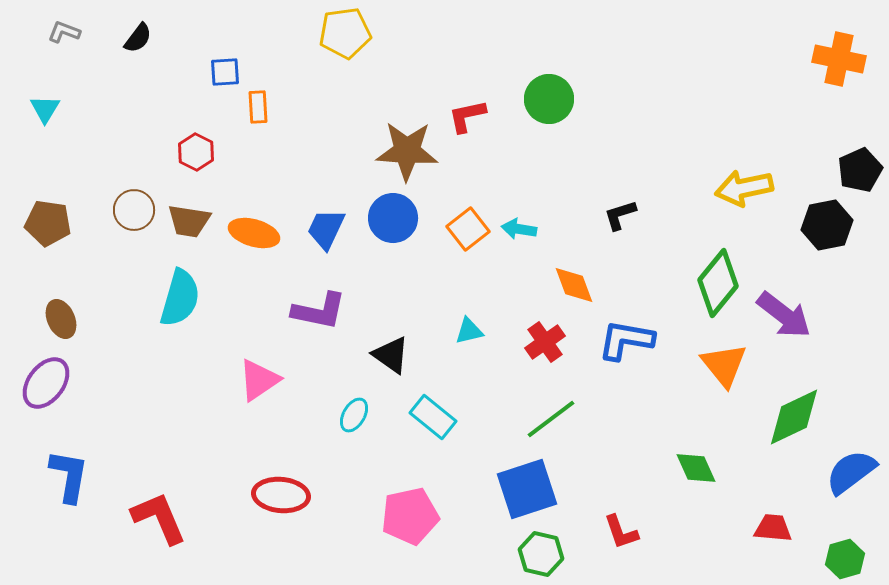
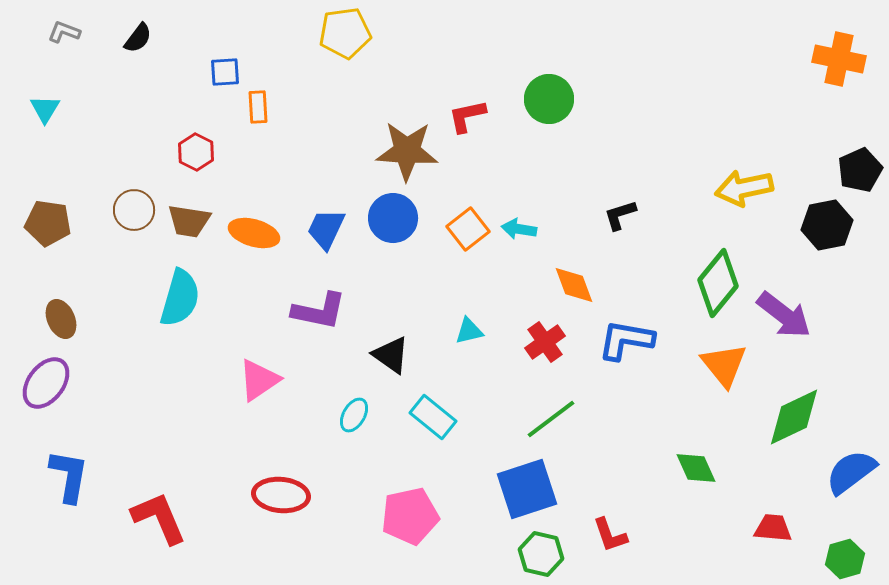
red L-shape at (621, 532): moved 11 px left, 3 px down
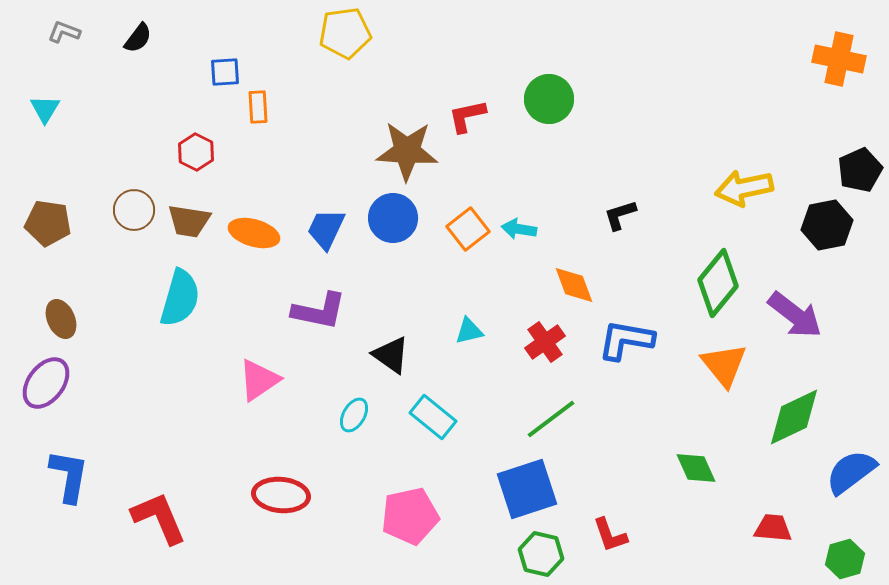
purple arrow at (784, 315): moved 11 px right
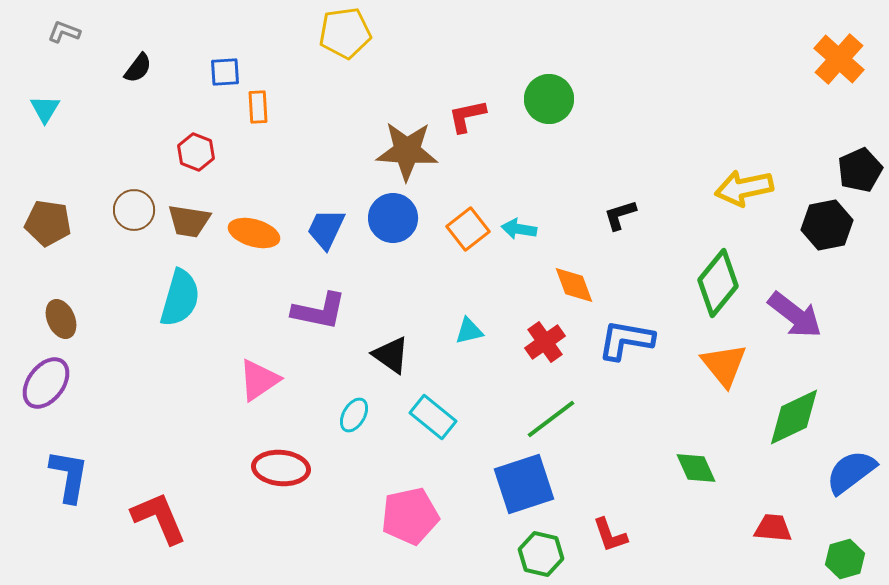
black semicircle at (138, 38): moved 30 px down
orange cross at (839, 59): rotated 30 degrees clockwise
red hexagon at (196, 152): rotated 6 degrees counterclockwise
blue square at (527, 489): moved 3 px left, 5 px up
red ellipse at (281, 495): moved 27 px up
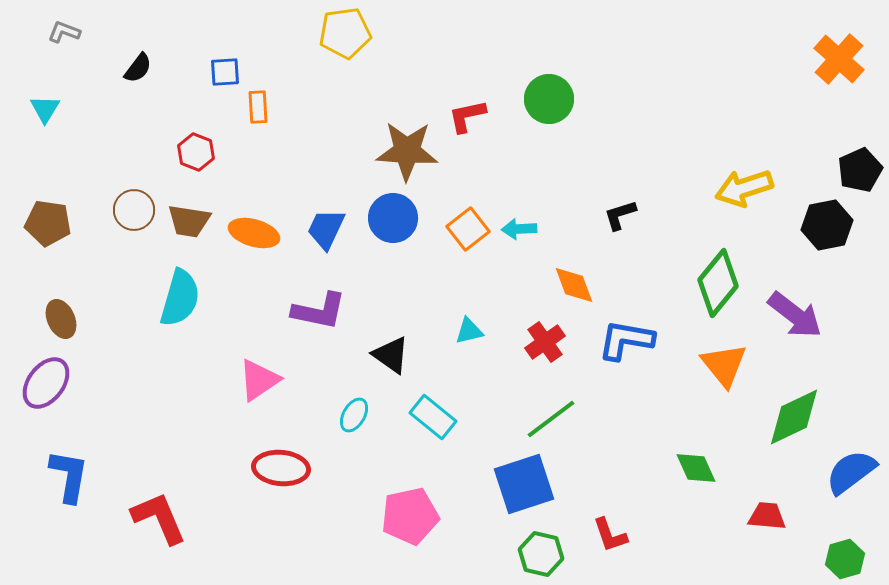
yellow arrow at (744, 188): rotated 6 degrees counterclockwise
cyan arrow at (519, 229): rotated 12 degrees counterclockwise
red trapezoid at (773, 528): moved 6 px left, 12 px up
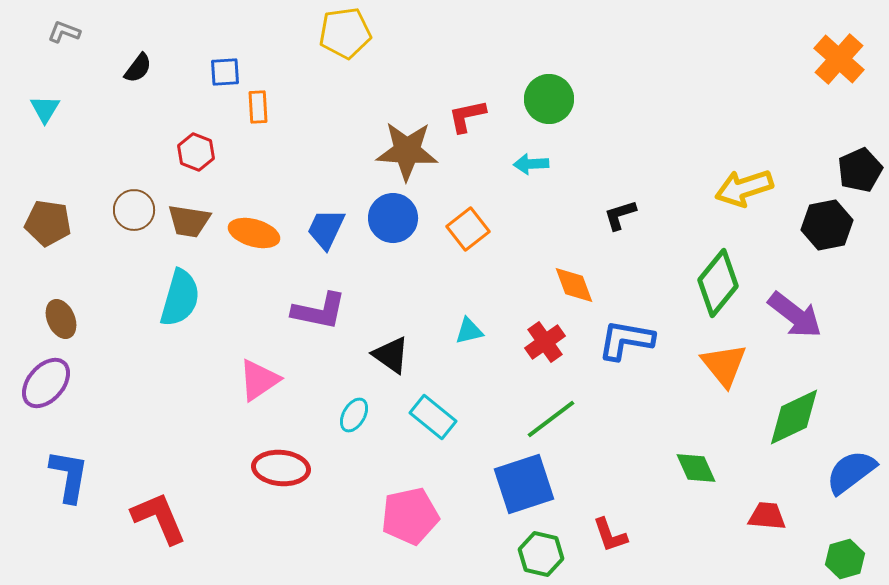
cyan arrow at (519, 229): moved 12 px right, 65 px up
purple ellipse at (46, 383): rotated 4 degrees clockwise
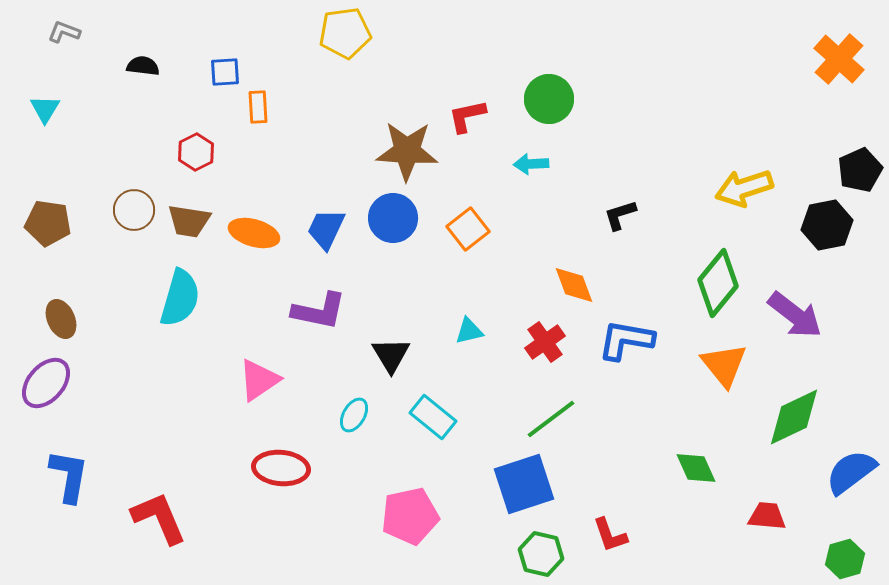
black semicircle at (138, 68): moved 5 px right, 2 px up; rotated 120 degrees counterclockwise
red hexagon at (196, 152): rotated 12 degrees clockwise
black triangle at (391, 355): rotated 24 degrees clockwise
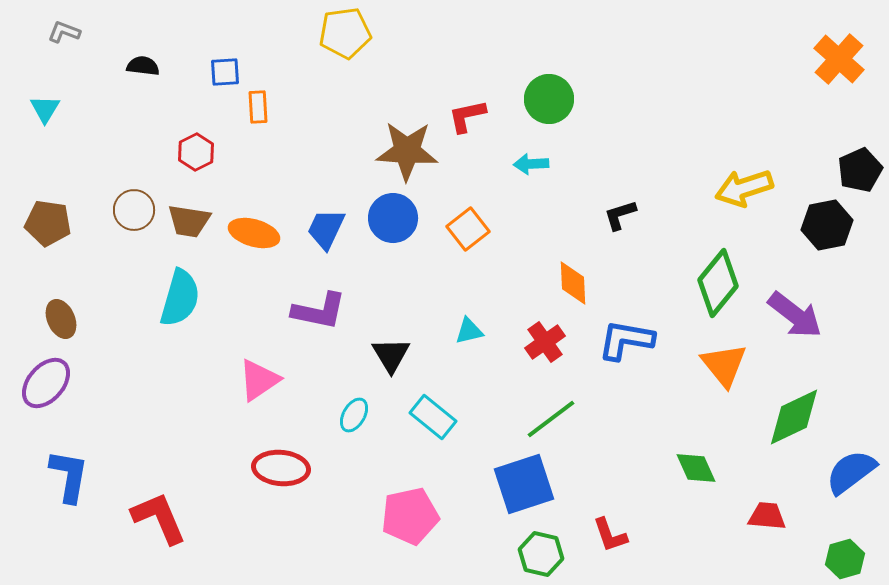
orange diamond at (574, 285): moved 1 px left, 2 px up; rotated 18 degrees clockwise
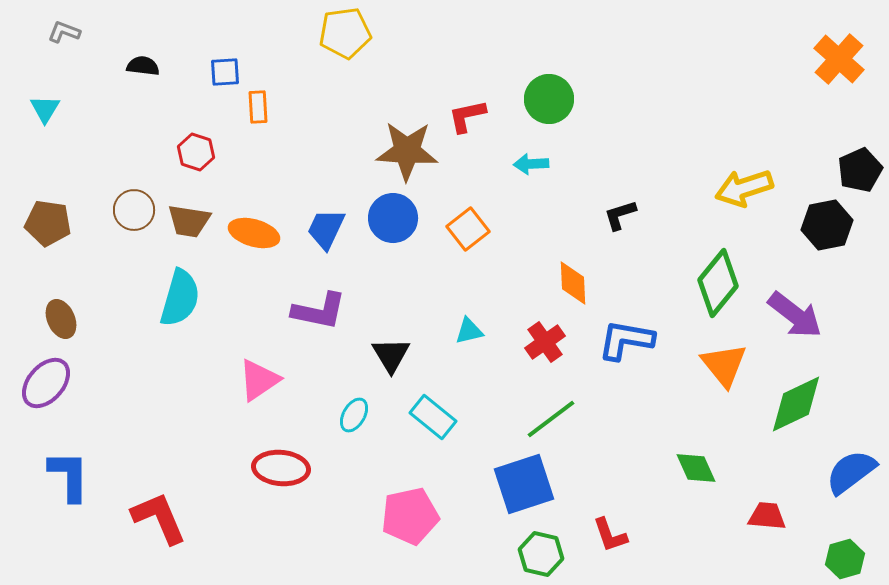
red hexagon at (196, 152): rotated 15 degrees counterclockwise
green diamond at (794, 417): moved 2 px right, 13 px up
blue L-shape at (69, 476): rotated 10 degrees counterclockwise
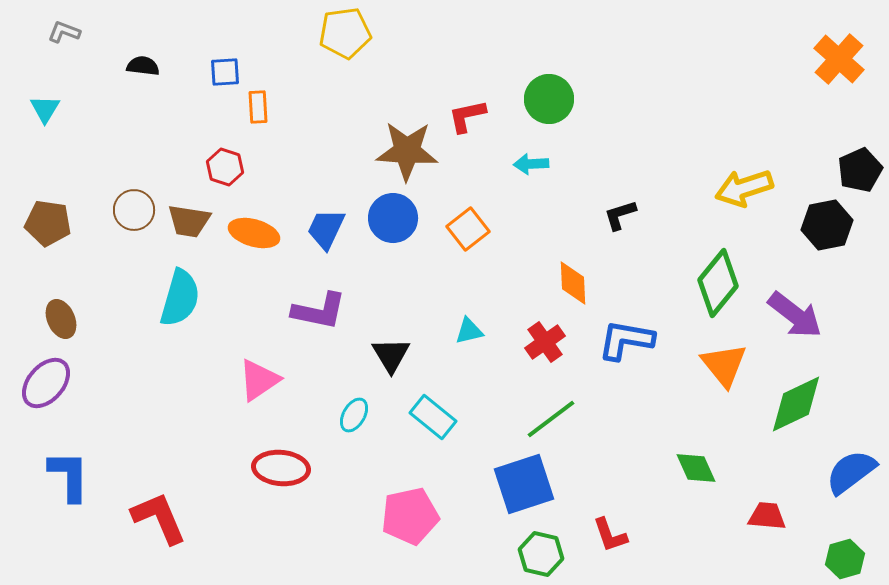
red hexagon at (196, 152): moved 29 px right, 15 px down
